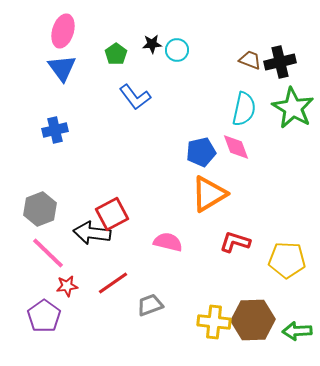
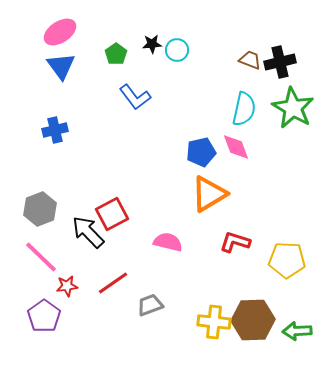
pink ellipse: moved 3 px left, 1 px down; rotated 40 degrees clockwise
blue triangle: moved 1 px left, 2 px up
black arrow: moved 4 px left, 1 px up; rotated 39 degrees clockwise
pink line: moved 7 px left, 4 px down
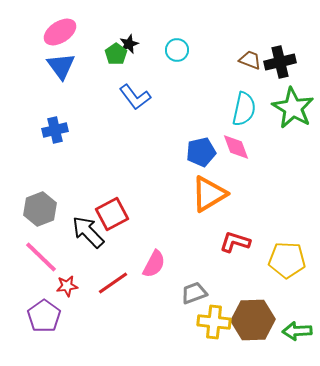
black star: moved 23 px left; rotated 18 degrees counterclockwise
pink semicircle: moved 14 px left, 22 px down; rotated 104 degrees clockwise
gray trapezoid: moved 44 px right, 12 px up
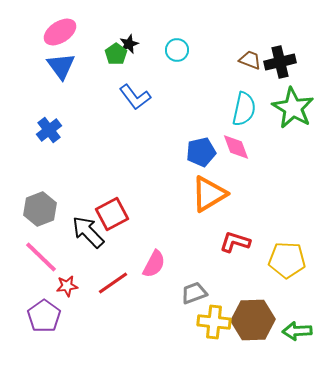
blue cross: moved 6 px left; rotated 25 degrees counterclockwise
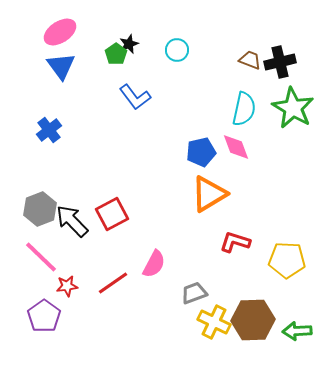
black arrow: moved 16 px left, 11 px up
yellow cross: rotated 20 degrees clockwise
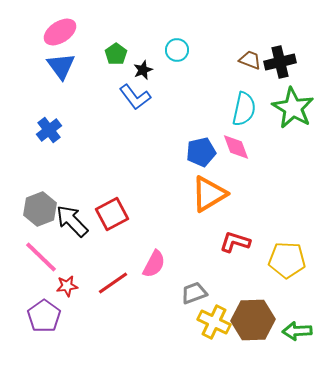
black star: moved 14 px right, 26 px down
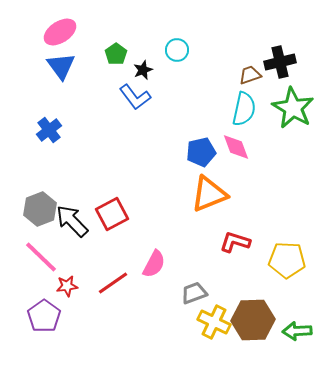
brown trapezoid: moved 15 px down; rotated 40 degrees counterclockwise
orange triangle: rotated 9 degrees clockwise
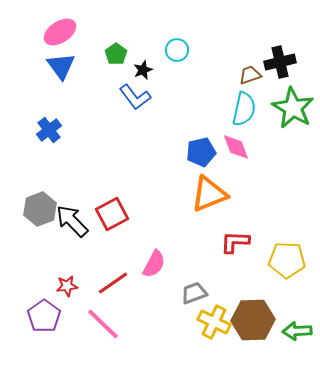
red L-shape: rotated 16 degrees counterclockwise
pink line: moved 62 px right, 67 px down
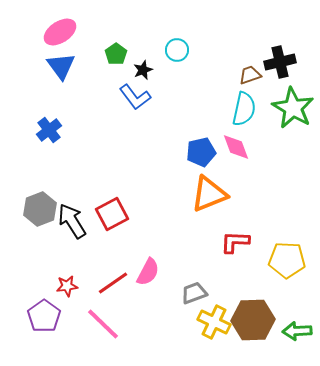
black arrow: rotated 12 degrees clockwise
pink semicircle: moved 6 px left, 8 px down
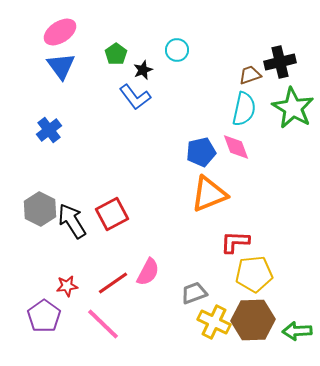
gray hexagon: rotated 12 degrees counterclockwise
yellow pentagon: moved 33 px left, 14 px down; rotated 9 degrees counterclockwise
